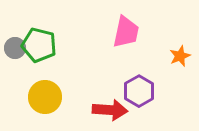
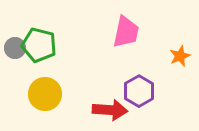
yellow circle: moved 3 px up
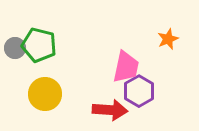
pink trapezoid: moved 35 px down
orange star: moved 12 px left, 17 px up
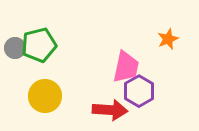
green pentagon: rotated 28 degrees counterclockwise
yellow circle: moved 2 px down
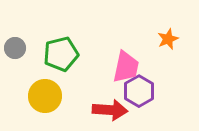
green pentagon: moved 22 px right, 9 px down
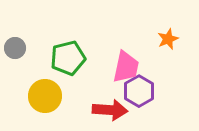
green pentagon: moved 7 px right, 4 px down
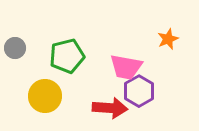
green pentagon: moved 1 px left, 2 px up
pink trapezoid: rotated 88 degrees clockwise
red arrow: moved 2 px up
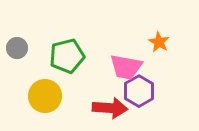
orange star: moved 9 px left, 3 px down; rotated 20 degrees counterclockwise
gray circle: moved 2 px right
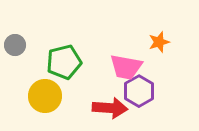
orange star: rotated 25 degrees clockwise
gray circle: moved 2 px left, 3 px up
green pentagon: moved 3 px left, 6 px down
